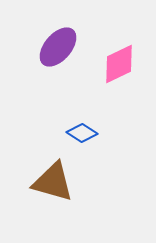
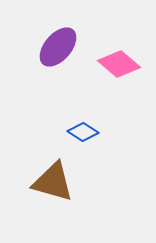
pink diamond: rotated 66 degrees clockwise
blue diamond: moved 1 px right, 1 px up
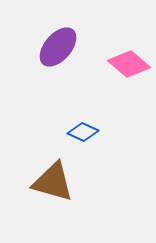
pink diamond: moved 10 px right
blue diamond: rotated 8 degrees counterclockwise
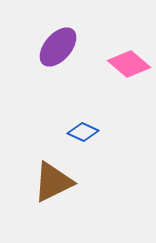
brown triangle: rotated 42 degrees counterclockwise
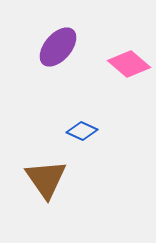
blue diamond: moved 1 px left, 1 px up
brown triangle: moved 7 px left, 3 px up; rotated 39 degrees counterclockwise
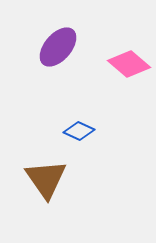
blue diamond: moved 3 px left
